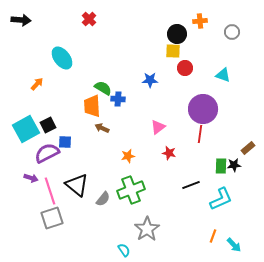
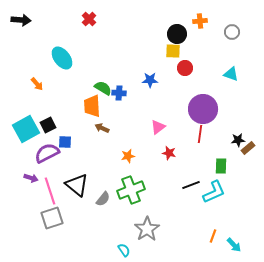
cyan triangle: moved 8 px right, 1 px up
orange arrow: rotated 96 degrees clockwise
blue cross: moved 1 px right, 6 px up
black star: moved 4 px right, 25 px up
cyan L-shape: moved 7 px left, 7 px up
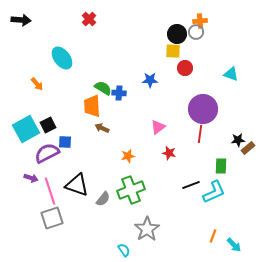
gray circle: moved 36 px left
black triangle: rotated 20 degrees counterclockwise
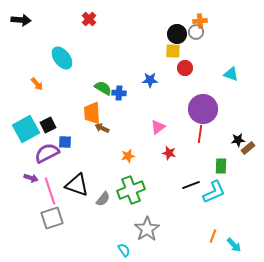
orange trapezoid: moved 7 px down
